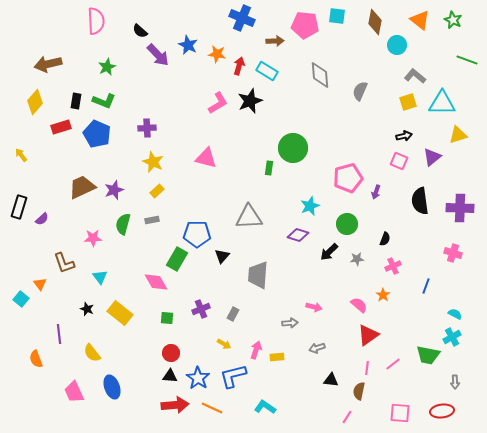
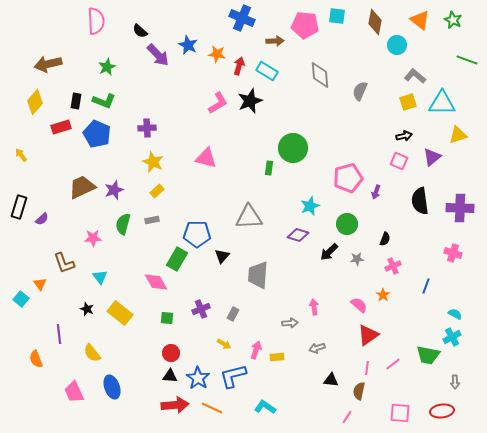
pink arrow at (314, 307): rotated 112 degrees counterclockwise
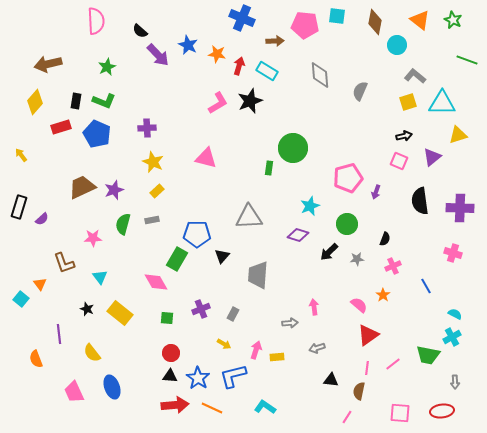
blue line at (426, 286): rotated 49 degrees counterclockwise
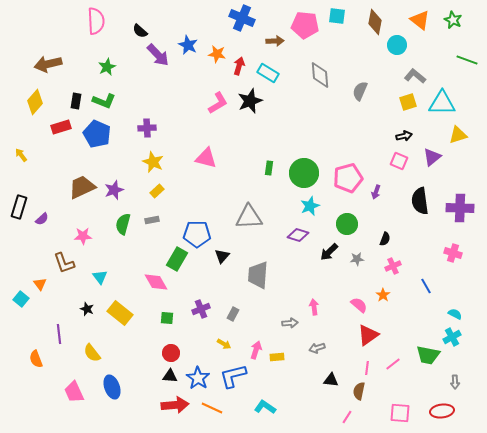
cyan rectangle at (267, 71): moved 1 px right, 2 px down
green circle at (293, 148): moved 11 px right, 25 px down
pink star at (93, 238): moved 10 px left, 2 px up
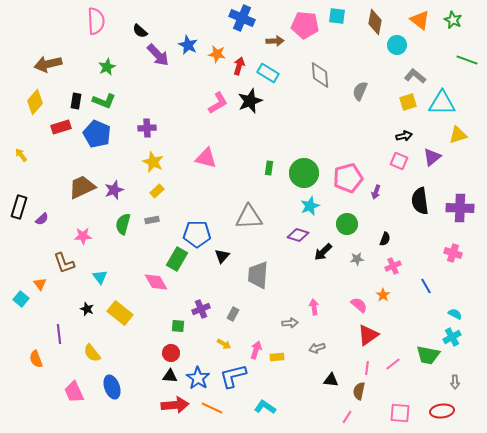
black arrow at (329, 252): moved 6 px left
green square at (167, 318): moved 11 px right, 8 px down
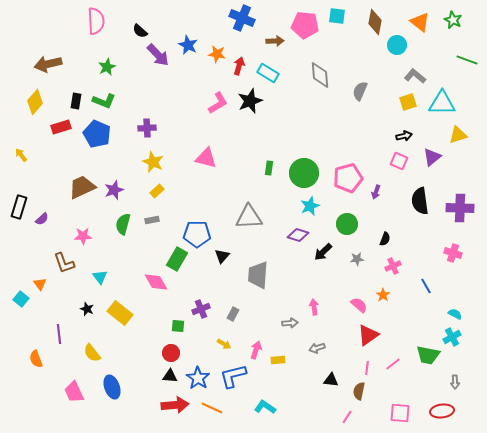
orange triangle at (420, 20): moved 2 px down
yellow rectangle at (277, 357): moved 1 px right, 3 px down
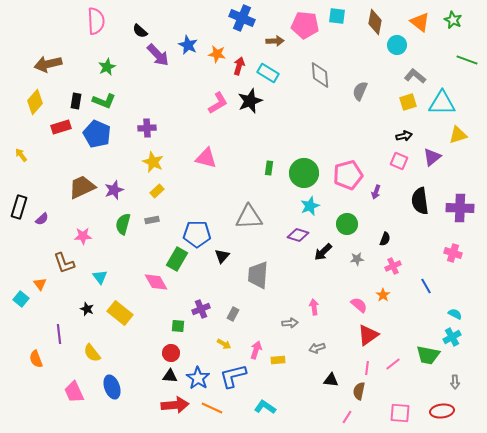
pink pentagon at (348, 178): moved 3 px up
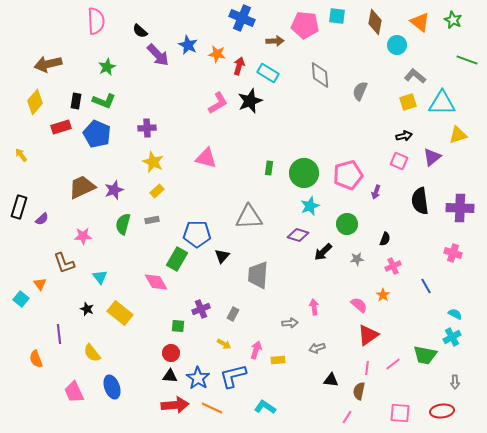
green trapezoid at (428, 355): moved 3 px left
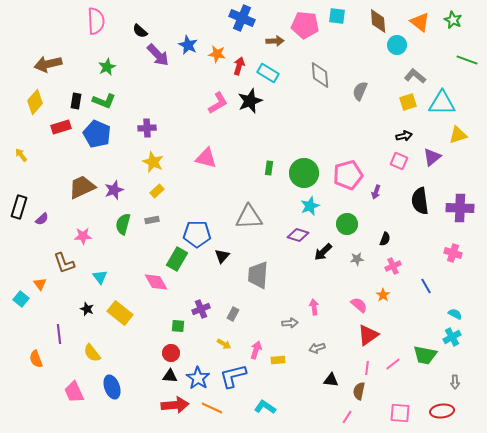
brown diamond at (375, 22): moved 3 px right, 1 px up; rotated 15 degrees counterclockwise
